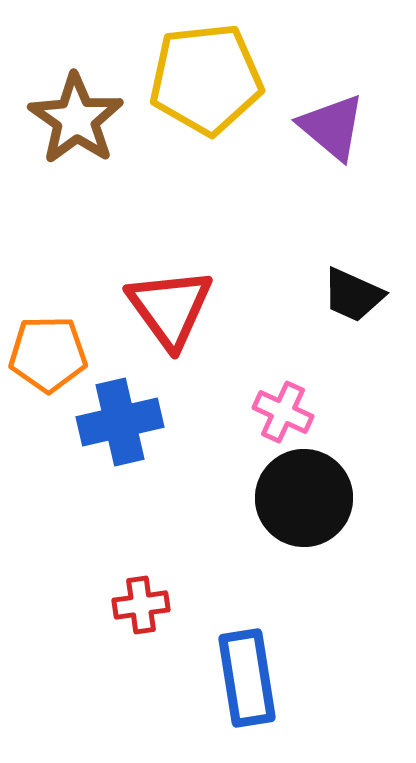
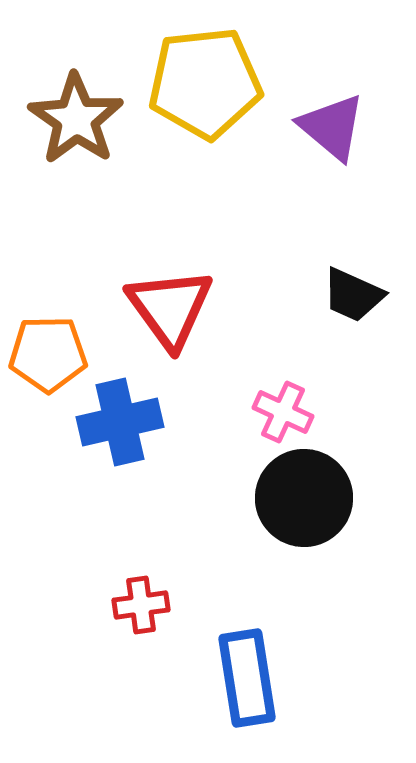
yellow pentagon: moved 1 px left, 4 px down
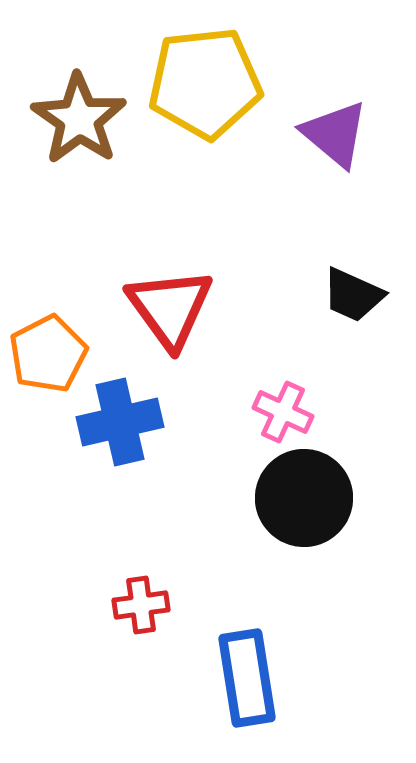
brown star: moved 3 px right
purple triangle: moved 3 px right, 7 px down
orange pentagon: rotated 26 degrees counterclockwise
